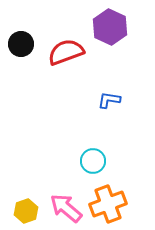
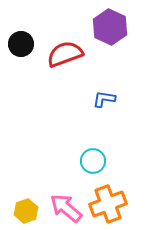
red semicircle: moved 1 px left, 2 px down
blue L-shape: moved 5 px left, 1 px up
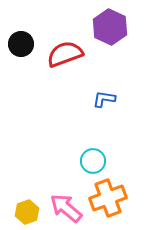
orange cross: moved 6 px up
yellow hexagon: moved 1 px right, 1 px down
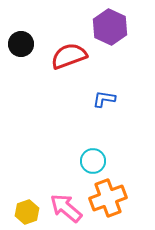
red semicircle: moved 4 px right, 2 px down
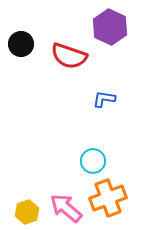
red semicircle: rotated 141 degrees counterclockwise
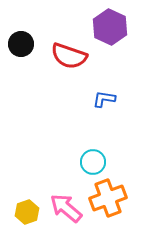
cyan circle: moved 1 px down
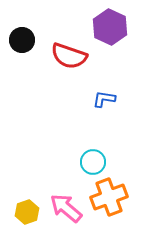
black circle: moved 1 px right, 4 px up
orange cross: moved 1 px right, 1 px up
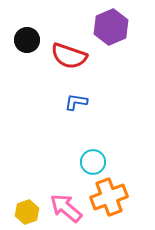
purple hexagon: moved 1 px right; rotated 12 degrees clockwise
black circle: moved 5 px right
blue L-shape: moved 28 px left, 3 px down
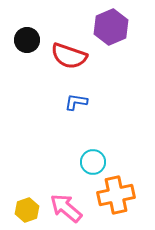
orange cross: moved 7 px right, 2 px up; rotated 9 degrees clockwise
yellow hexagon: moved 2 px up
